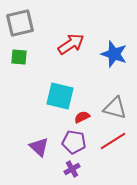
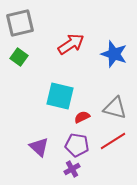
green square: rotated 30 degrees clockwise
purple pentagon: moved 3 px right, 3 px down
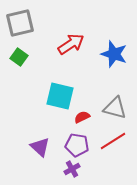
purple triangle: moved 1 px right
